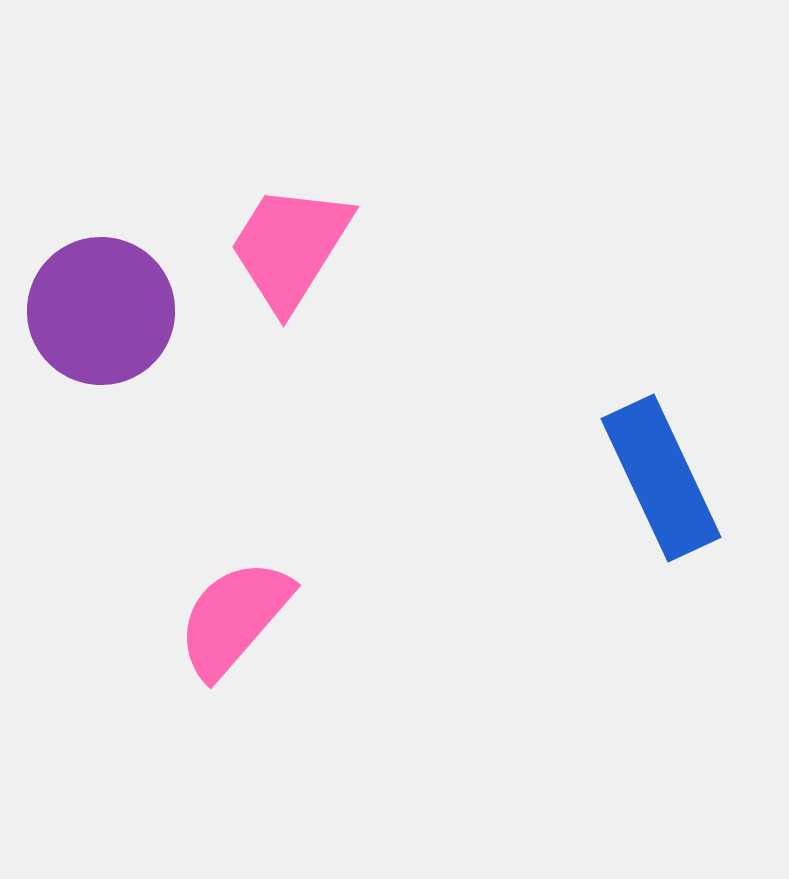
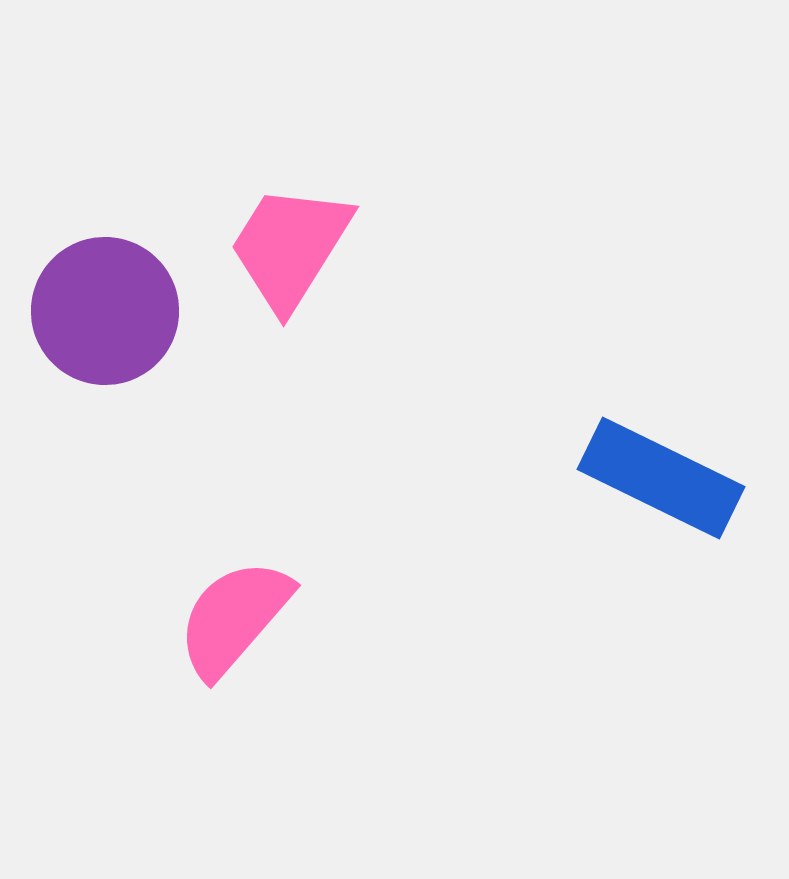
purple circle: moved 4 px right
blue rectangle: rotated 39 degrees counterclockwise
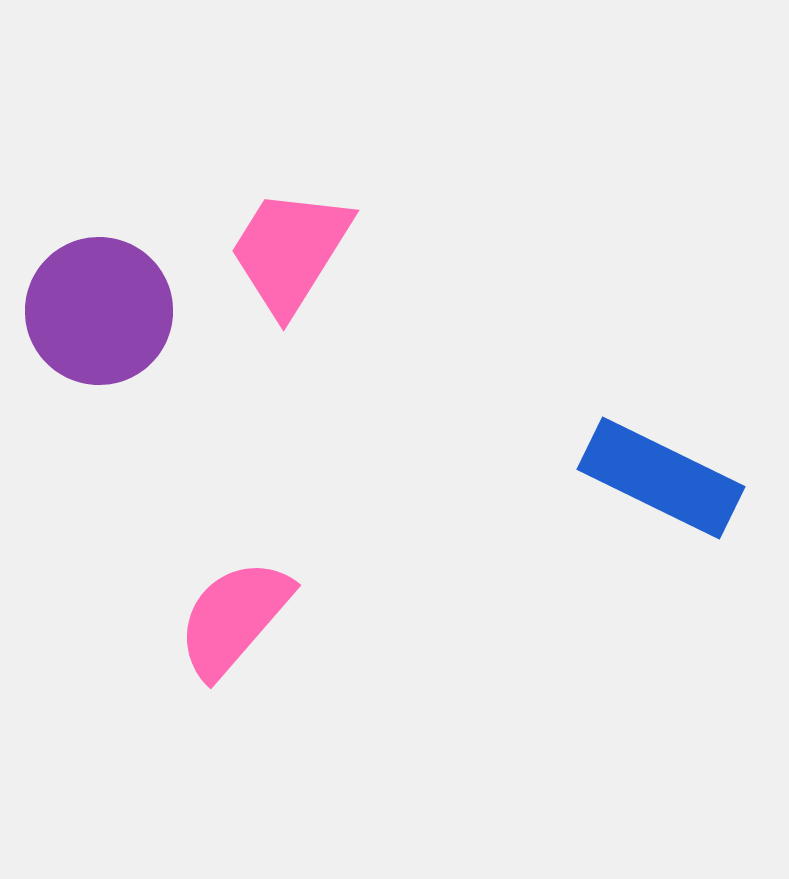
pink trapezoid: moved 4 px down
purple circle: moved 6 px left
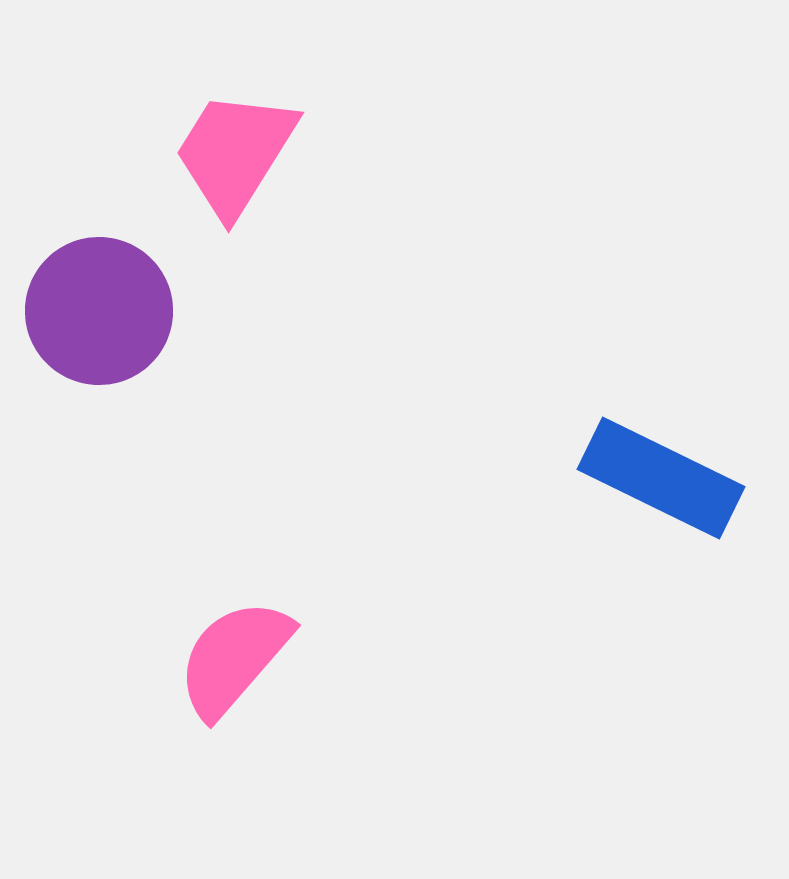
pink trapezoid: moved 55 px left, 98 px up
pink semicircle: moved 40 px down
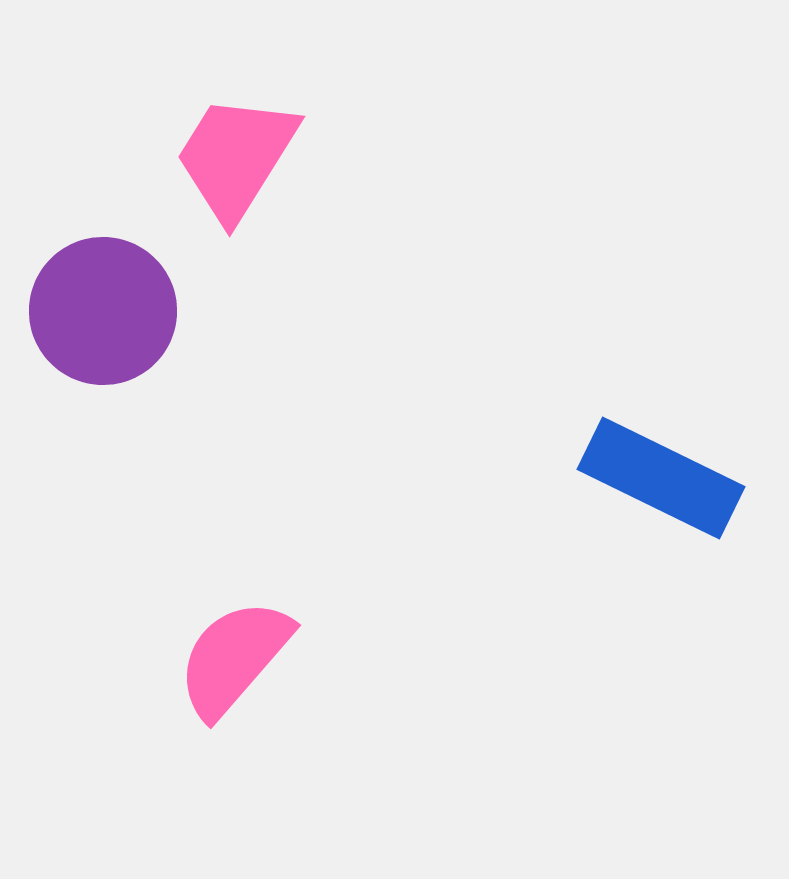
pink trapezoid: moved 1 px right, 4 px down
purple circle: moved 4 px right
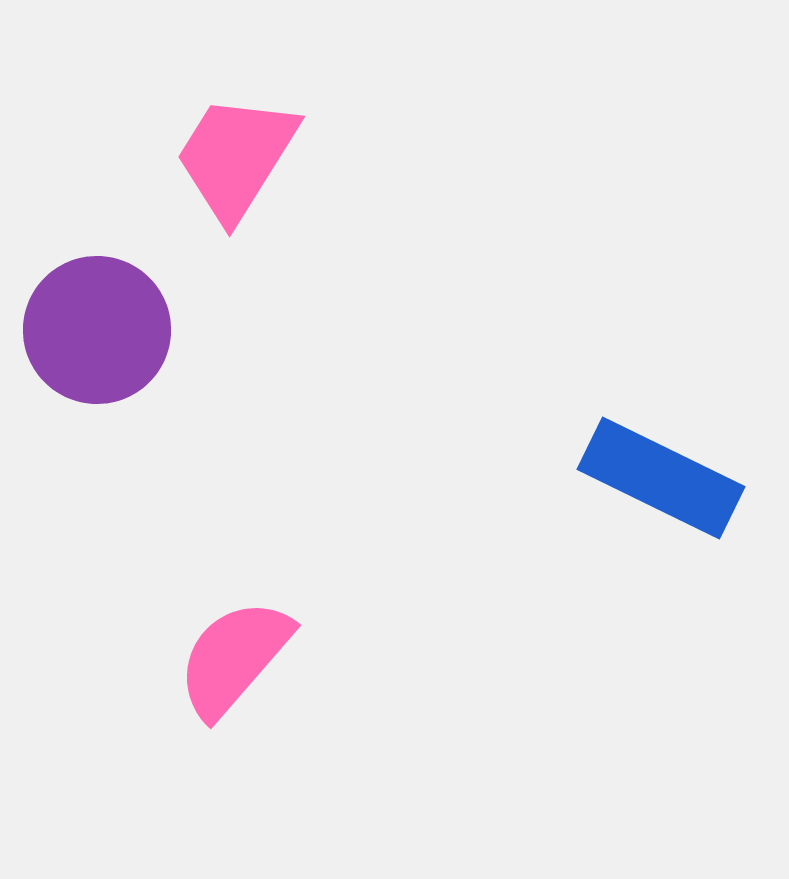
purple circle: moved 6 px left, 19 px down
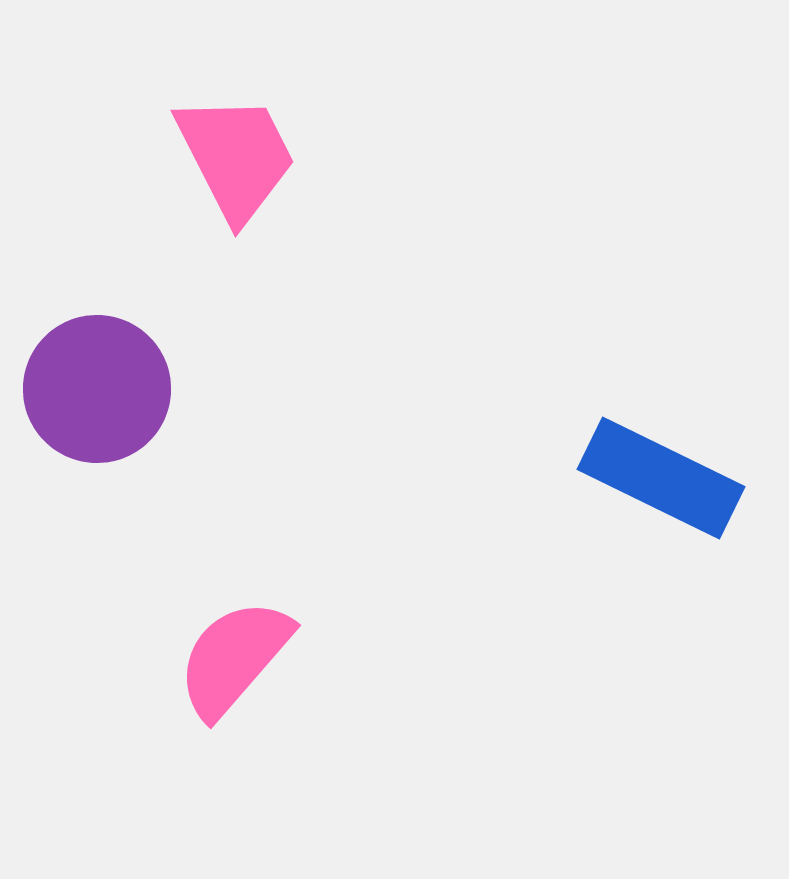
pink trapezoid: rotated 121 degrees clockwise
purple circle: moved 59 px down
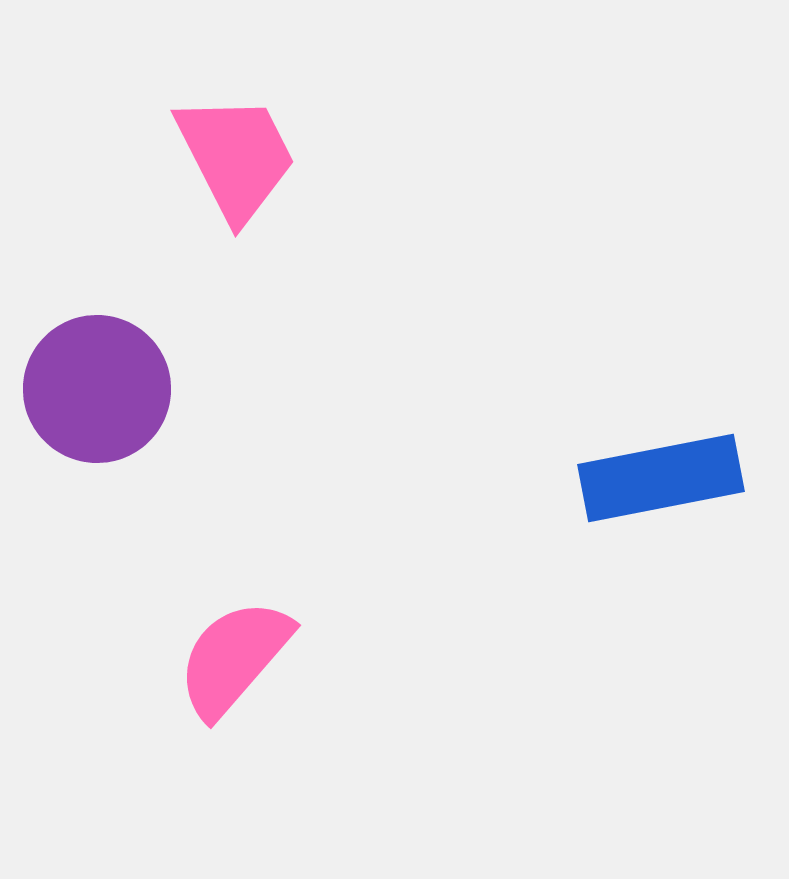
blue rectangle: rotated 37 degrees counterclockwise
